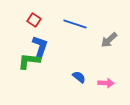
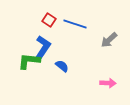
red square: moved 15 px right
blue L-shape: moved 3 px right; rotated 15 degrees clockwise
blue semicircle: moved 17 px left, 11 px up
pink arrow: moved 2 px right
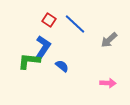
blue line: rotated 25 degrees clockwise
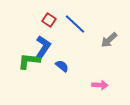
pink arrow: moved 8 px left, 2 px down
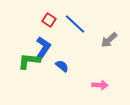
blue L-shape: moved 1 px down
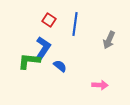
blue line: rotated 55 degrees clockwise
gray arrow: rotated 24 degrees counterclockwise
blue semicircle: moved 2 px left
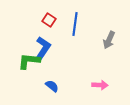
blue semicircle: moved 8 px left, 20 px down
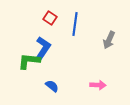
red square: moved 1 px right, 2 px up
pink arrow: moved 2 px left
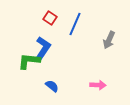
blue line: rotated 15 degrees clockwise
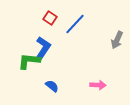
blue line: rotated 20 degrees clockwise
gray arrow: moved 8 px right
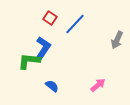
pink arrow: rotated 42 degrees counterclockwise
